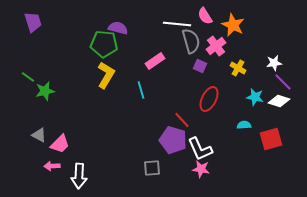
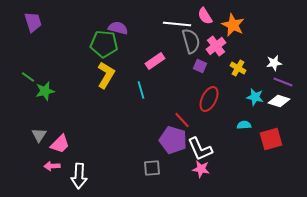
purple line: rotated 24 degrees counterclockwise
gray triangle: rotated 35 degrees clockwise
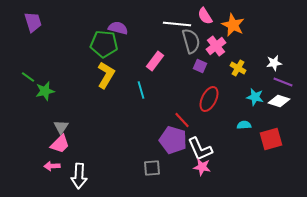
pink rectangle: rotated 18 degrees counterclockwise
gray triangle: moved 22 px right, 8 px up
pink star: moved 1 px right, 2 px up
